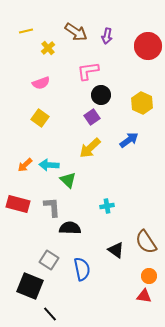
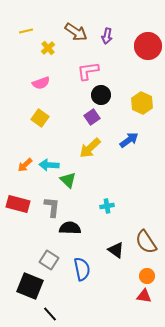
gray L-shape: rotated 10 degrees clockwise
orange circle: moved 2 px left
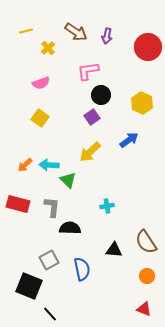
red circle: moved 1 px down
yellow arrow: moved 4 px down
black triangle: moved 2 px left; rotated 30 degrees counterclockwise
gray square: rotated 30 degrees clockwise
black square: moved 1 px left
red triangle: moved 13 px down; rotated 14 degrees clockwise
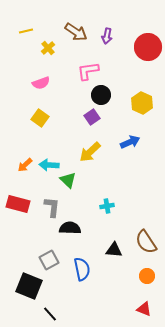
blue arrow: moved 1 px right, 2 px down; rotated 12 degrees clockwise
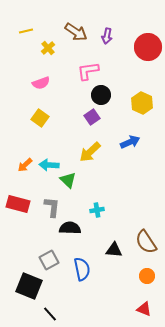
cyan cross: moved 10 px left, 4 px down
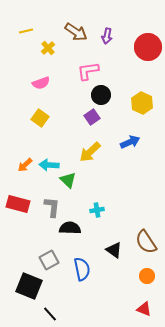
black triangle: rotated 30 degrees clockwise
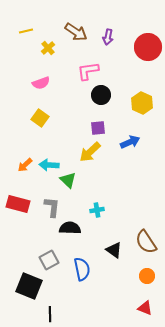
purple arrow: moved 1 px right, 1 px down
purple square: moved 6 px right, 11 px down; rotated 28 degrees clockwise
red triangle: moved 1 px right, 1 px up
black line: rotated 42 degrees clockwise
